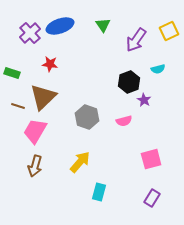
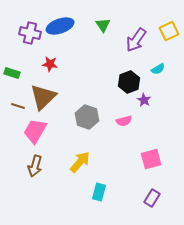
purple cross: rotated 35 degrees counterclockwise
cyan semicircle: rotated 16 degrees counterclockwise
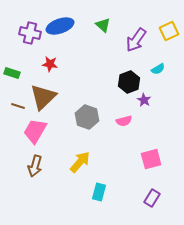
green triangle: rotated 14 degrees counterclockwise
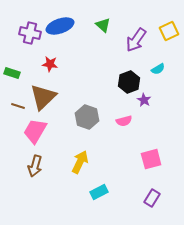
yellow arrow: rotated 15 degrees counterclockwise
cyan rectangle: rotated 48 degrees clockwise
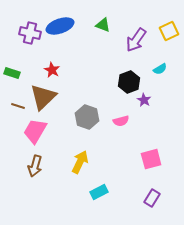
green triangle: rotated 21 degrees counterclockwise
red star: moved 2 px right, 6 px down; rotated 21 degrees clockwise
cyan semicircle: moved 2 px right
pink semicircle: moved 3 px left
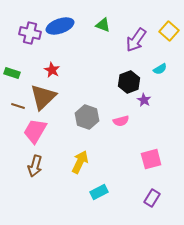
yellow square: rotated 24 degrees counterclockwise
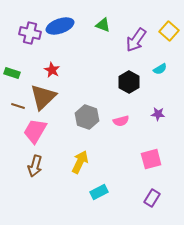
black hexagon: rotated 10 degrees counterclockwise
purple star: moved 14 px right, 14 px down; rotated 24 degrees counterclockwise
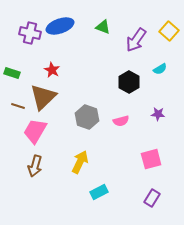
green triangle: moved 2 px down
